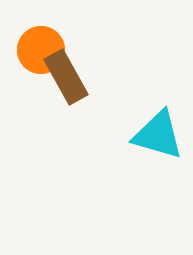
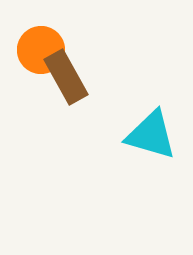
cyan triangle: moved 7 px left
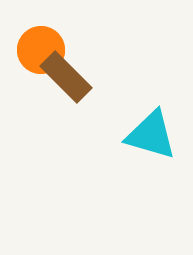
brown rectangle: rotated 16 degrees counterclockwise
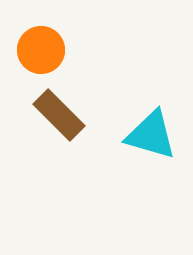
brown rectangle: moved 7 px left, 38 px down
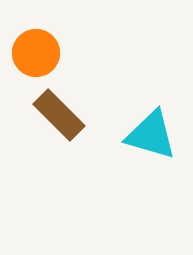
orange circle: moved 5 px left, 3 px down
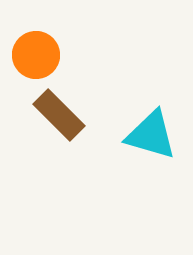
orange circle: moved 2 px down
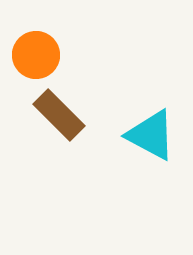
cyan triangle: rotated 12 degrees clockwise
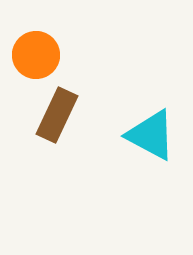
brown rectangle: moved 2 px left; rotated 70 degrees clockwise
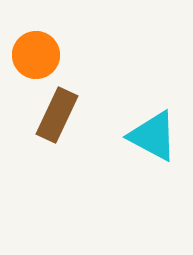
cyan triangle: moved 2 px right, 1 px down
